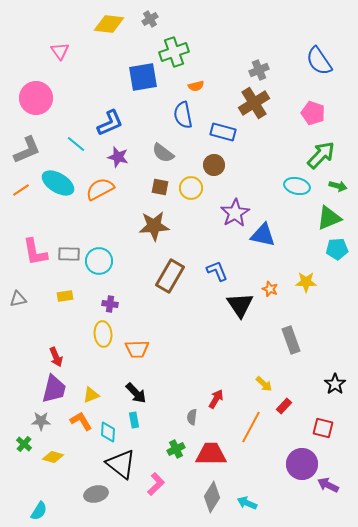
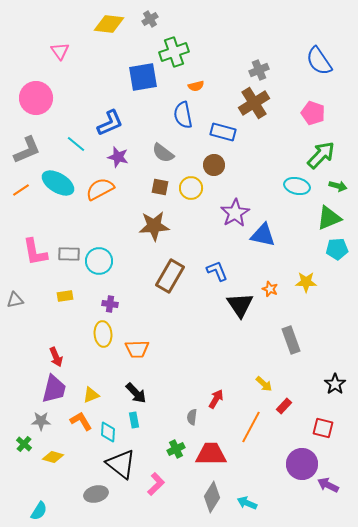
gray triangle at (18, 299): moved 3 px left, 1 px down
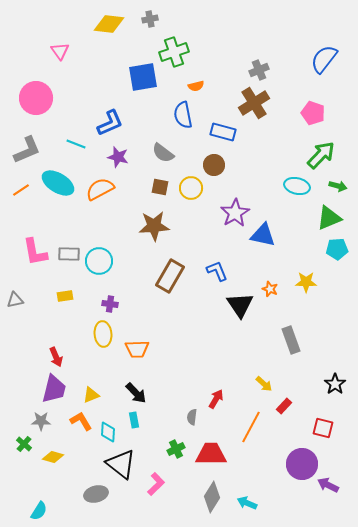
gray cross at (150, 19): rotated 21 degrees clockwise
blue semicircle at (319, 61): moved 5 px right, 2 px up; rotated 72 degrees clockwise
cyan line at (76, 144): rotated 18 degrees counterclockwise
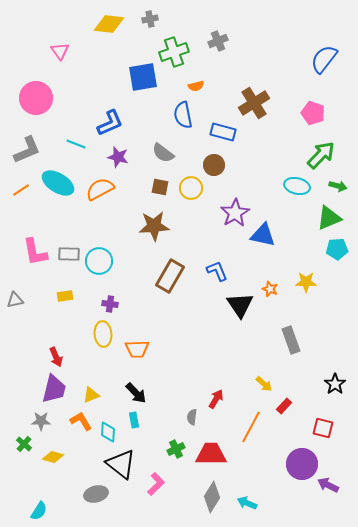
gray cross at (259, 70): moved 41 px left, 29 px up
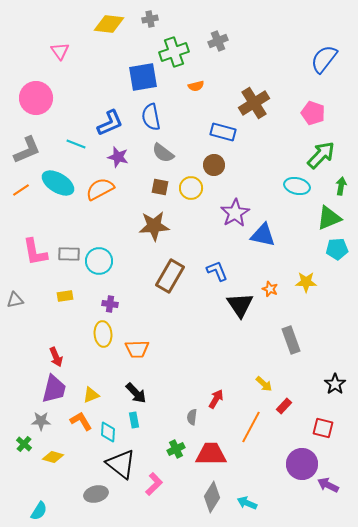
blue semicircle at (183, 115): moved 32 px left, 2 px down
green arrow at (338, 186): moved 3 px right; rotated 96 degrees counterclockwise
pink L-shape at (156, 484): moved 2 px left
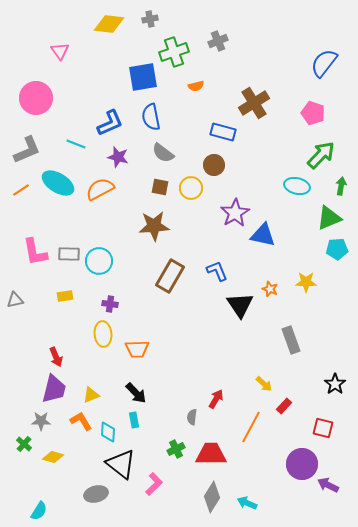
blue semicircle at (324, 59): moved 4 px down
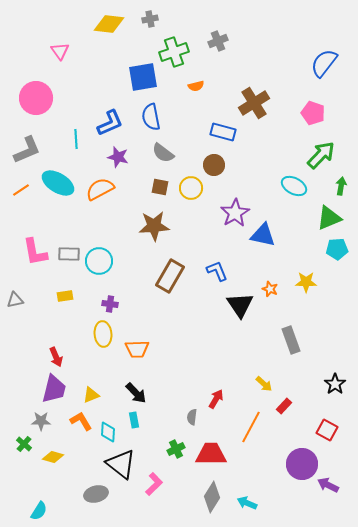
cyan line at (76, 144): moved 5 px up; rotated 66 degrees clockwise
cyan ellipse at (297, 186): moved 3 px left; rotated 15 degrees clockwise
red square at (323, 428): moved 4 px right, 2 px down; rotated 15 degrees clockwise
